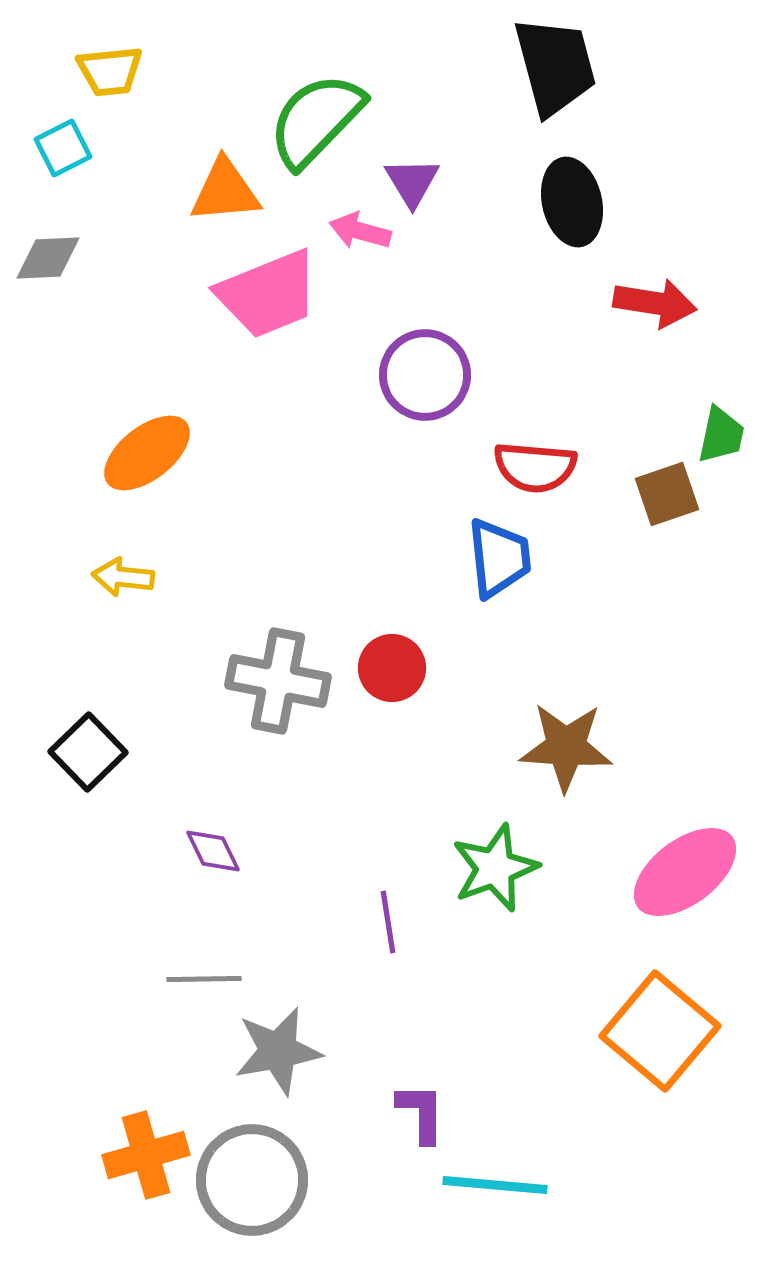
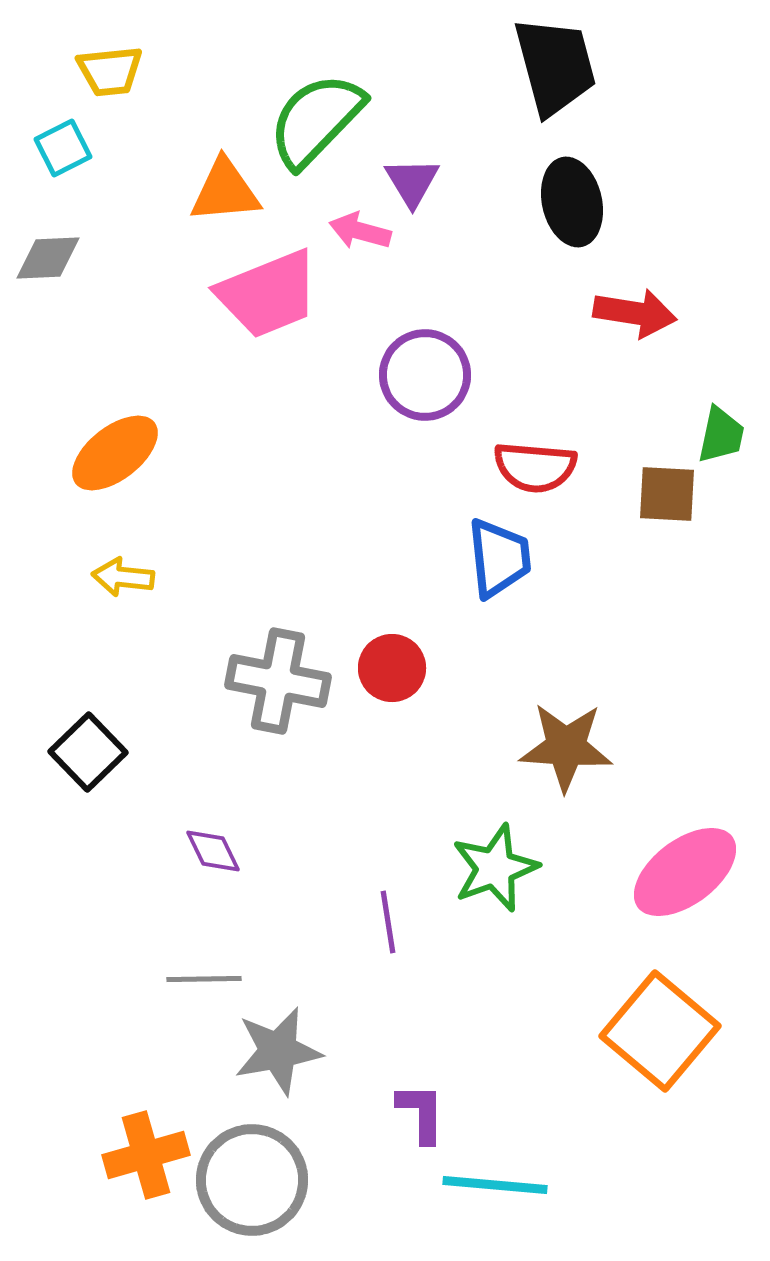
red arrow: moved 20 px left, 10 px down
orange ellipse: moved 32 px left
brown square: rotated 22 degrees clockwise
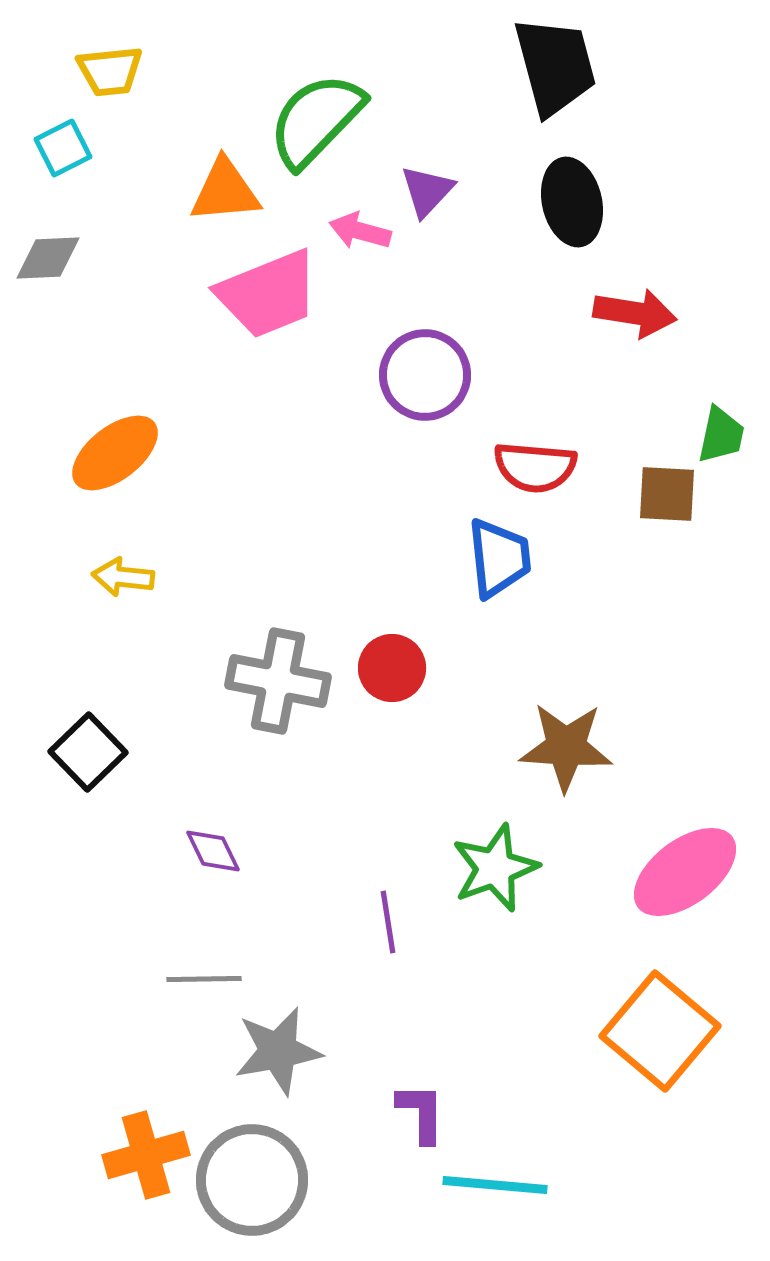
purple triangle: moved 15 px right, 9 px down; rotated 14 degrees clockwise
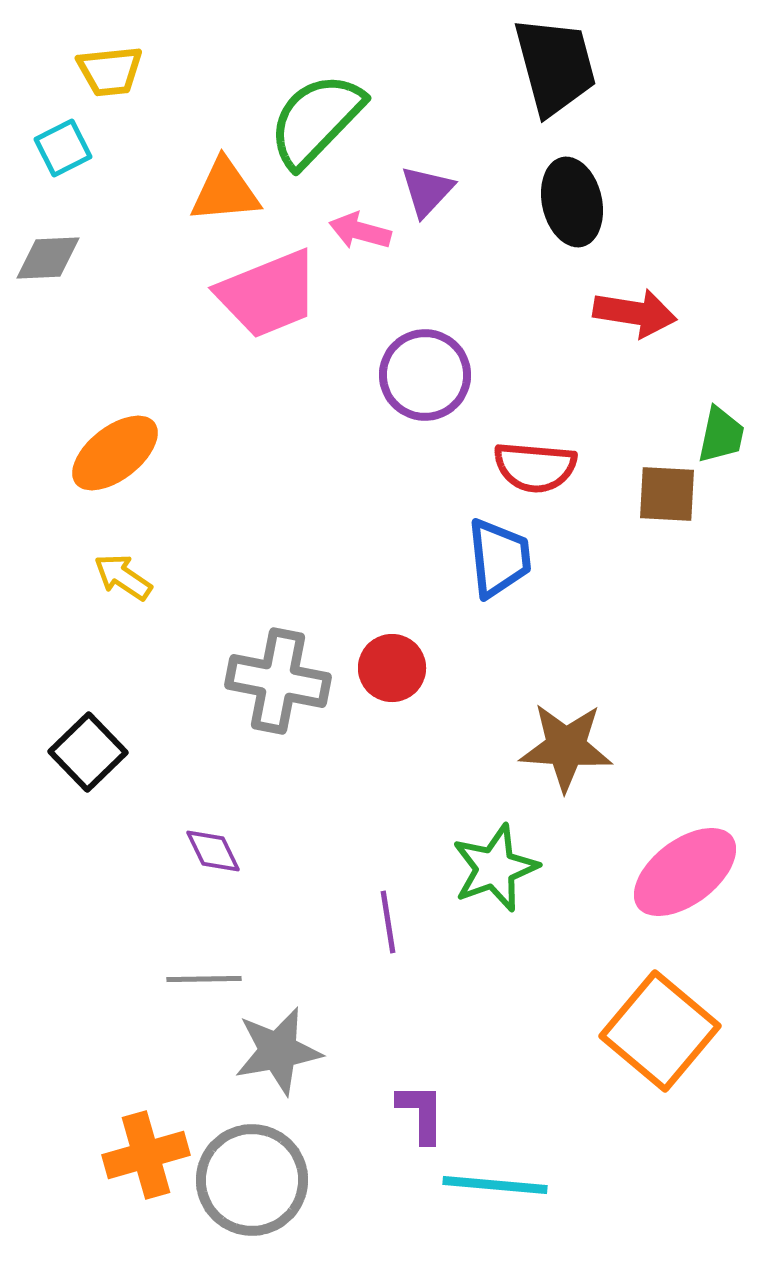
yellow arrow: rotated 28 degrees clockwise
